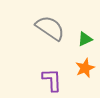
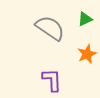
green triangle: moved 20 px up
orange star: moved 2 px right, 14 px up
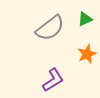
gray semicircle: rotated 108 degrees clockwise
purple L-shape: moved 1 px right; rotated 60 degrees clockwise
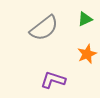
gray semicircle: moved 6 px left
purple L-shape: rotated 130 degrees counterclockwise
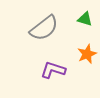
green triangle: rotated 42 degrees clockwise
purple L-shape: moved 10 px up
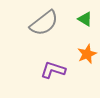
green triangle: rotated 14 degrees clockwise
gray semicircle: moved 5 px up
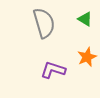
gray semicircle: rotated 68 degrees counterclockwise
orange star: moved 3 px down
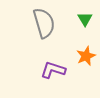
green triangle: rotated 28 degrees clockwise
orange star: moved 1 px left, 1 px up
